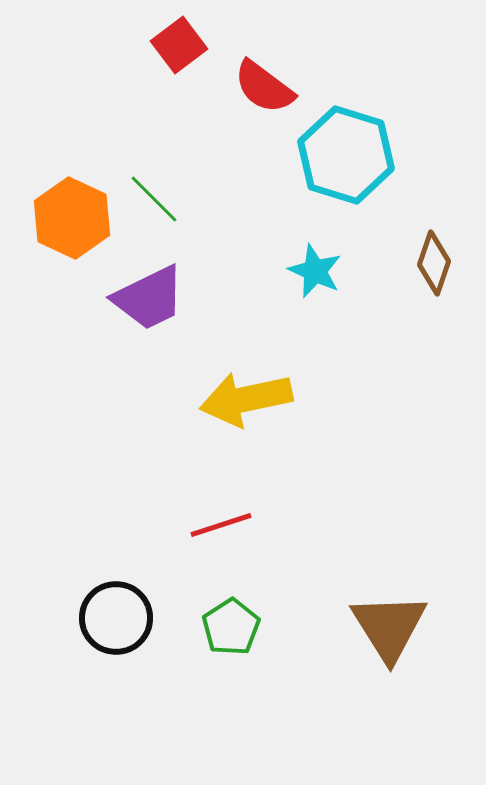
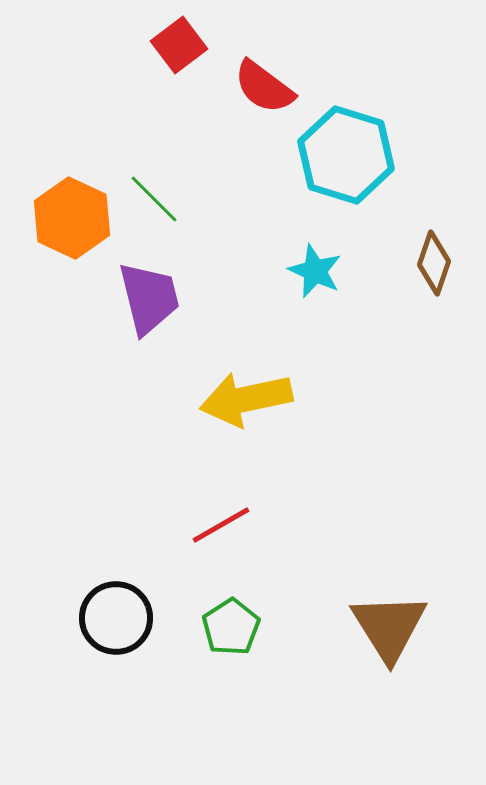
purple trapezoid: rotated 78 degrees counterclockwise
red line: rotated 12 degrees counterclockwise
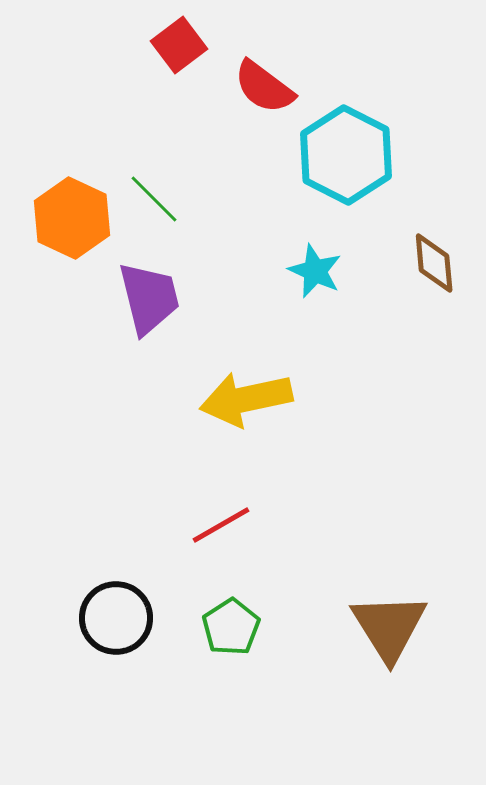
cyan hexagon: rotated 10 degrees clockwise
brown diamond: rotated 24 degrees counterclockwise
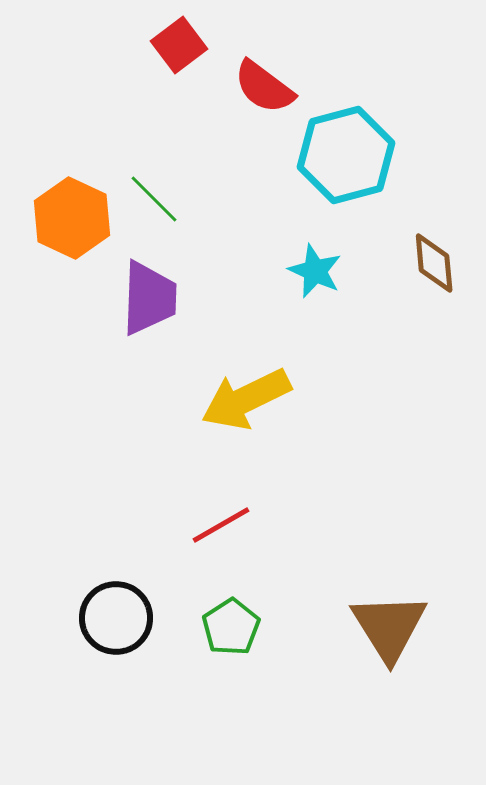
cyan hexagon: rotated 18 degrees clockwise
purple trapezoid: rotated 16 degrees clockwise
yellow arrow: rotated 14 degrees counterclockwise
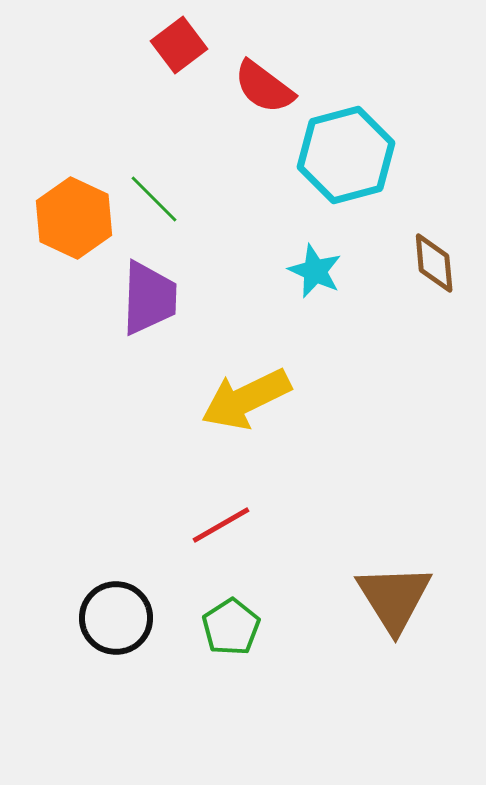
orange hexagon: moved 2 px right
brown triangle: moved 5 px right, 29 px up
